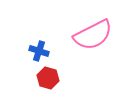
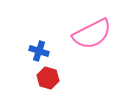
pink semicircle: moved 1 px left, 1 px up
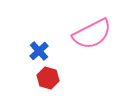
blue cross: rotated 30 degrees clockwise
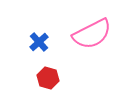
blue cross: moved 9 px up
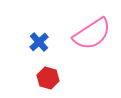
pink semicircle: rotated 6 degrees counterclockwise
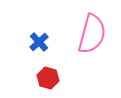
pink semicircle: rotated 42 degrees counterclockwise
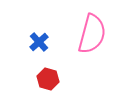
red hexagon: moved 1 px down
